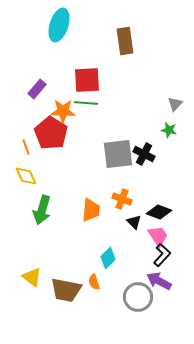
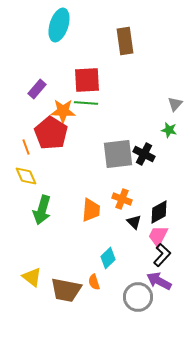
black diamond: rotated 50 degrees counterclockwise
pink trapezoid: rotated 120 degrees counterclockwise
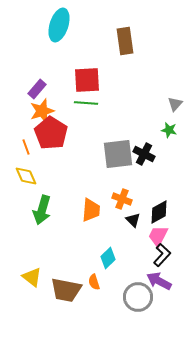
orange star: moved 21 px left; rotated 20 degrees counterclockwise
black triangle: moved 1 px left, 2 px up
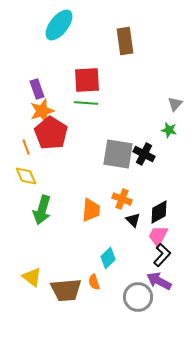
cyan ellipse: rotated 20 degrees clockwise
purple rectangle: rotated 60 degrees counterclockwise
gray square: rotated 16 degrees clockwise
brown trapezoid: rotated 16 degrees counterclockwise
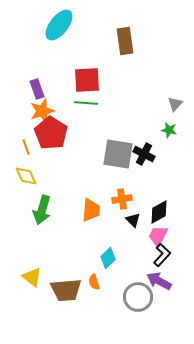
orange cross: rotated 30 degrees counterclockwise
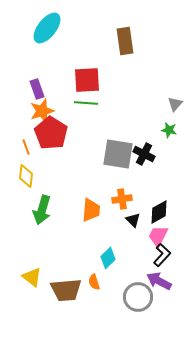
cyan ellipse: moved 12 px left, 3 px down
yellow diamond: rotated 30 degrees clockwise
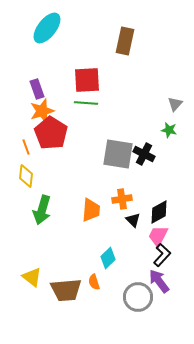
brown rectangle: rotated 20 degrees clockwise
purple arrow: rotated 25 degrees clockwise
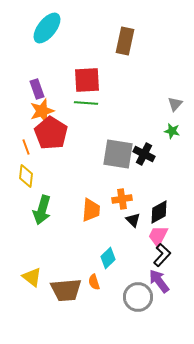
green star: moved 3 px right, 1 px down
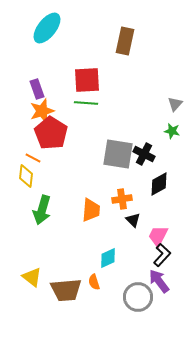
orange line: moved 7 px right, 11 px down; rotated 42 degrees counterclockwise
black diamond: moved 28 px up
cyan diamond: rotated 20 degrees clockwise
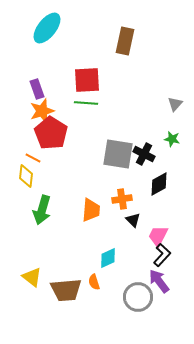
green star: moved 8 px down
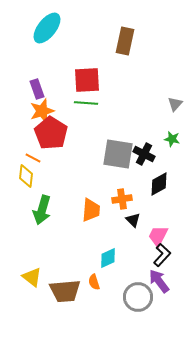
brown trapezoid: moved 1 px left, 1 px down
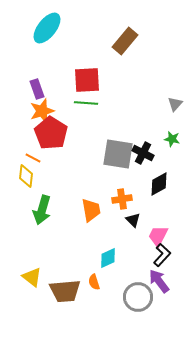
brown rectangle: rotated 28 degrees clockwise
black cross: moved 1 px left, 1 px up
orange trapezoid: rotated 15 degrees counterclockwise
